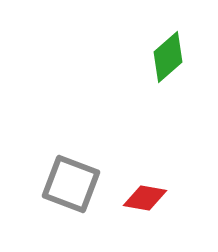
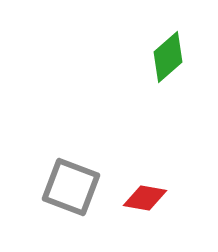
gray square: moved 3 px down
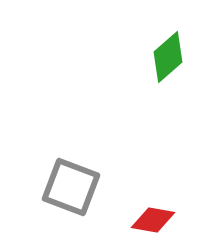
red diamond: moved 8 px right, 22 px down
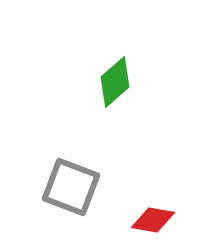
green diamond: moved 53 px left, 25 px down
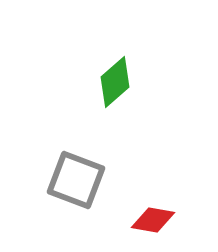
gray square: moved 5 px right, 7 px up
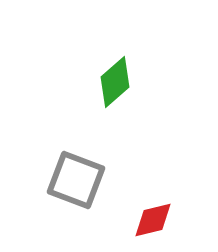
red diamond: rotated 24 degrees counterclockwise
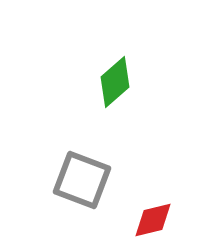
gray square: moved 6 px right
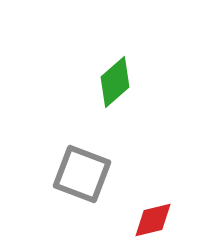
gray square: moved 6 px up
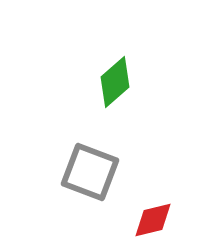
gray square: moved 8 px right, 2 px up
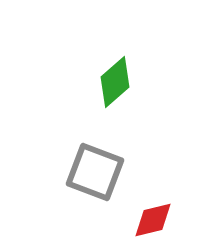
gray square: moved 5 px right
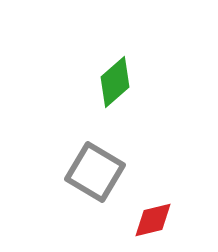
gray square: rotated 10 degrees clockwise
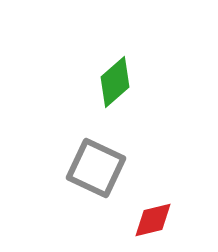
gray square: moved 1 px right, 4 px up; rotated 6 degrees counterclockwise
